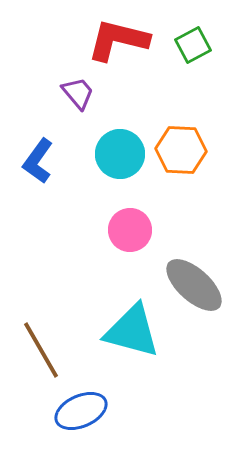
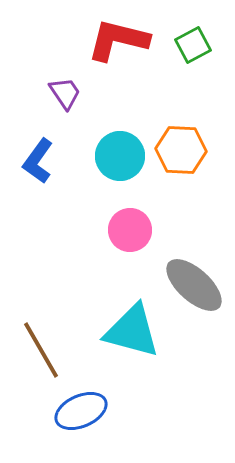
purple trapezoid: moved 13 px left; rotated 6 degrees clockwise
cyan circle: moved 2 px down
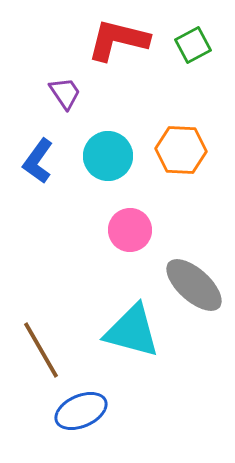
cyan circle: moved 12 px left
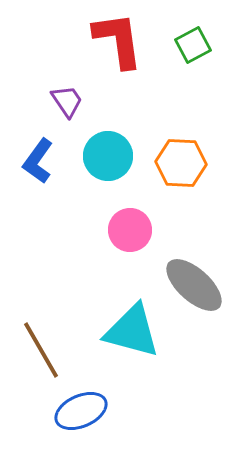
red L-shape: rotated 68 degrees clockwise
purple trapezoid: moved 2 px right, 8 px down
orange hexagon: moved 13 px down
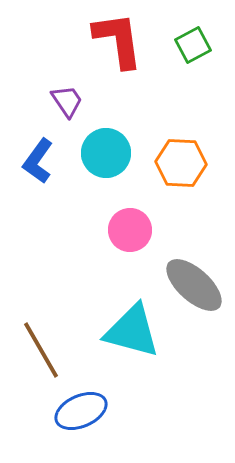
cyan circle: moved 2 px left, 3 px up
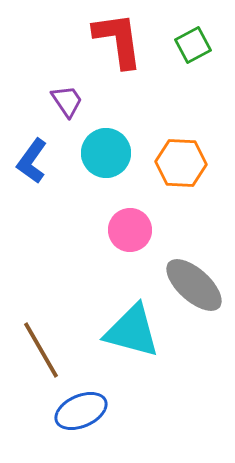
blue L-shape: moved 6 px left
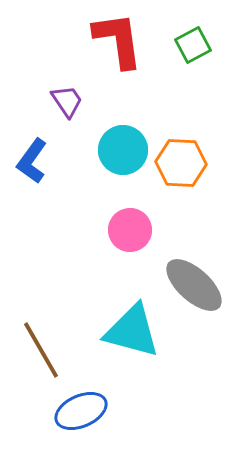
cyan circle: moved 17 px right, 3 px up
